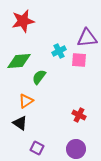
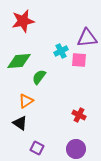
cyan cross: moved 2 px right
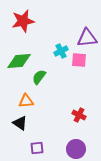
orange triangle: rotated 28 degrees clockwise
purple square: rotated 32 degrees counterclockwise
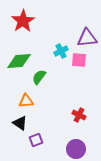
red star: rotated 20 degrees counterclockwise
purple square: moved 1 px left, 8 px up; rotated 16 degrees counterclockwise
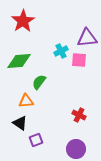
green semicircle: moved 5 px down
